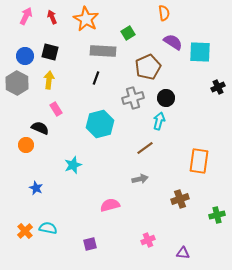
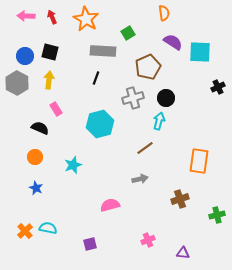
pink arrow: rotated 114 degrees counterclockwise
orange circle: moved 9 px right, 12 px down
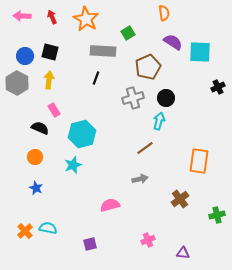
pink arrow: moved 4 px left
pink rectangle: moved 2 px left, 1 px down
cyan hexagon: moved 18 px left, 10 px down
brown cross: rotated 18 degrees counterclockwise
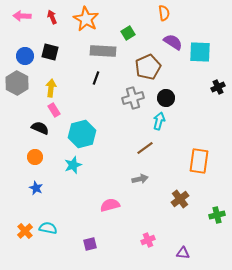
yellow arrow: moved 2 px right, 8 px down
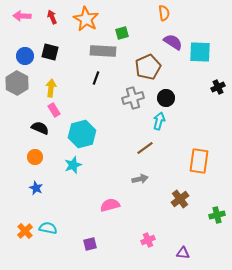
green square: moved 6 px left; rotated 16 degrees clockwise
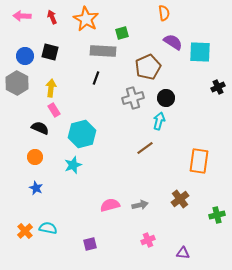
gray arrow: moved 26 px down
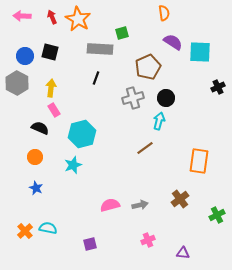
orange star: moved 8 px left
gray rectangle: moved 3 px left, 2 px up
green cross: rotated 14 degrees counterclockwise
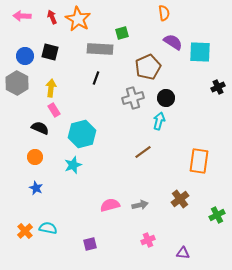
brown line: moved 2 px left, 4 px down
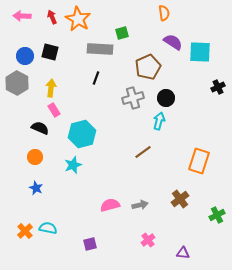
orange rectangle: rotated 10 degrees clockwise
pink cross: rotated 16 degrees counterclockwise
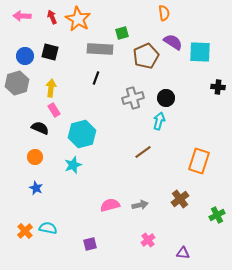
brown pentagon: moved 2 px left, 11 px up
gray hexagon: rotated 15 degrees clockwise
black cross: rotated 32 degrees clockwise
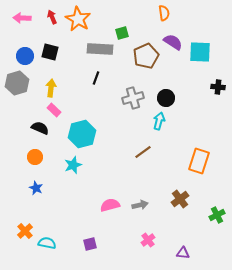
pink arrow: moved 2 px down
pink rectangle: rotated 16 degrees counterclockwise
cyan semicircle: moved 1 px left, 15 px down
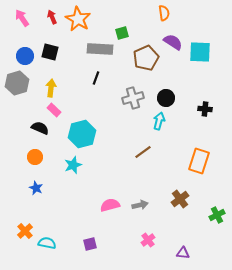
pink arrow: rotated 54 degrees clockwise
brown pentagon: moved 2 px down
black cross: moved 13 px left, 22 px down
